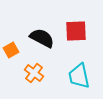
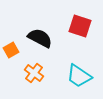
red square: moved 4 px right, 5 px up; rotated 20 degrees clockwise
black semicircle: moved 2 px left
cyan trapezoid: rotated 44 degrees counterclockwise
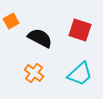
red square: moved 4 px down
orange square: moved 29 px up
cyan trapezoid: moved 1 px right, 2 px up; rotated 76 degrees counterclockwise
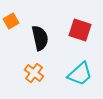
black semicircle: rotated 50 degrees clockwise
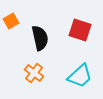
cyan trapezoid: moved 2 px down
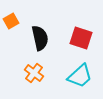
red square: moved 1 px right, 8 px down
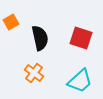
orange square: moved 1 px down
cyan trapezoid: moved 5 px down
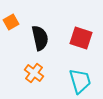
cyan trapezoid: rotated 64 degrees counterclockwise
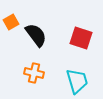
black semicircle: moved 4 px left, 3 px up; rotated 25 degrees counterclockwise
orange cross: rotated 24 degrees counterclockwise
cyan trapezoid: moved 3 px left
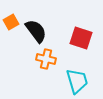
black semicircle: moved 4 px up
orange cross: moved 12 px right, 14 px up
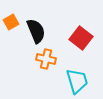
black semicircle: rotated 15 degrees clockwise
red square: rotated 20 degrees clockwise
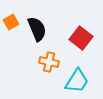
black semicircle: moved 1 px right, 2 px up
orange cross: moved 3 px right, 3 px down
cyan trapezoid: rotated 48 degrees clockwise
